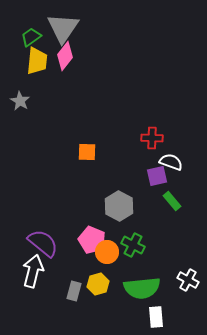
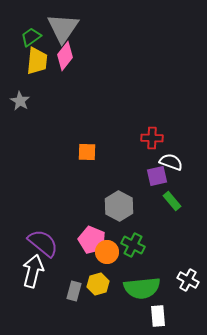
white rectangle: moved 2 px right, 1 px up
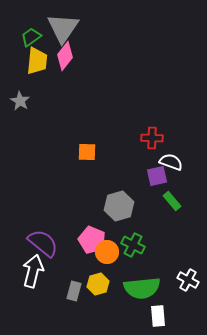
gray hexagon: rotated 16 degrees clockwise
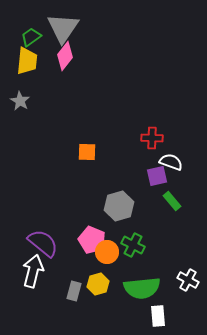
yellow trapezoid: moved 10 px left
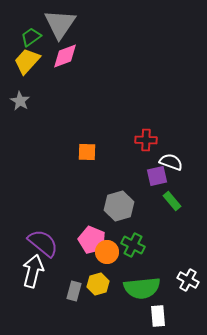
gray triangle: moved 3 px left, 4 px up
pink diamond: rotated 32 degrees clockwise
yellow trapezoid: rotated 144 degrees counterclockwise
red cross: moved 6 px left, 2 px down
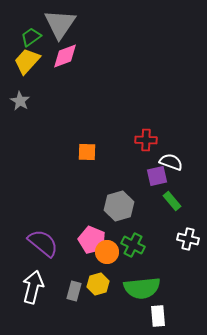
white arrow: moved 16 px down
white cross: moved 41 px up; rotated 15 degrees counterclockwise
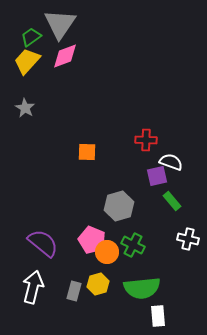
gray star: moved 5 px right, 7 px down
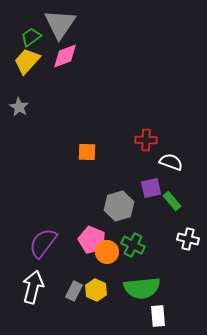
gray star: moved 6 px left, 1 px up
purple square: moved 6 px left, 12 px down
purple semicircle: rotated 92 degrees counterclockwise
yellow hexagon: moved 2 px left, 6 px down; rotated 20 degrees counterclockwise
gray rectangle: rotated 12 degrees clockwise
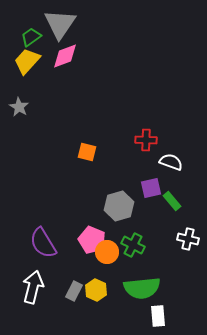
orange square: rotated 12 degrees clockwise
purple semicircle: rotated 68 degrees counterclockwise
